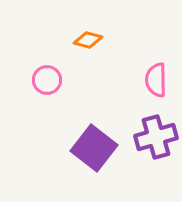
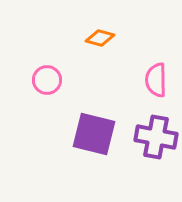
orange diamond: moved 12 px right, 2 px up
purple cross: rotated 27 degrees clockwise
purple square: moved 14 px up; rotated 24 degrees counterclockwise
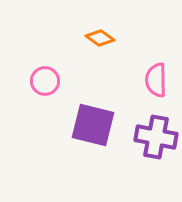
orange diamond: rotated 20 degrees clockwise
pink circle: moved 2 px left, 1 px down
purple square: moved 1 px left, 9 px up
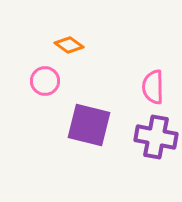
orange diamond: moved 31 px left, 7 px down
pink semicircle: moved 3 px left, 7 px down
purple square: moved 4 px left
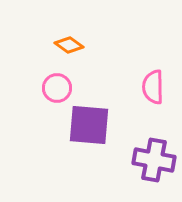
pink circle: moved 12 px right, 7 px down
purple square: rotated 9 degrees counterclockwise
purple cross: moved 2 px left, 23 px down
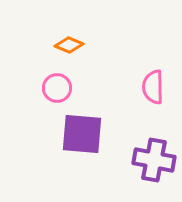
orange diamond: rotated 12 degrees counterclockwise
purple square: moved 7 px left, 9 px down
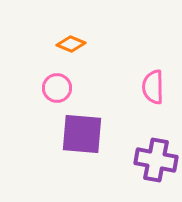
orange diamond: moved 2 px right, 1 px up
purple cross: moved 2 px right
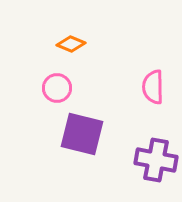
purple square: rotated 9 degrees clockwise
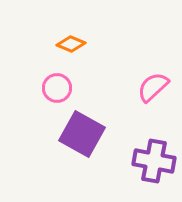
pink semicircle: rotated 48 degrees clockwise
purple square: rotated 15 degrees clockwise
purple cross: moved 2 px left, 1 px down
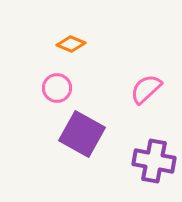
pink semicircle: moved 7 px left, 2 px down
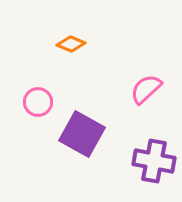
pink circle: moved 19 px left, 14 px down
